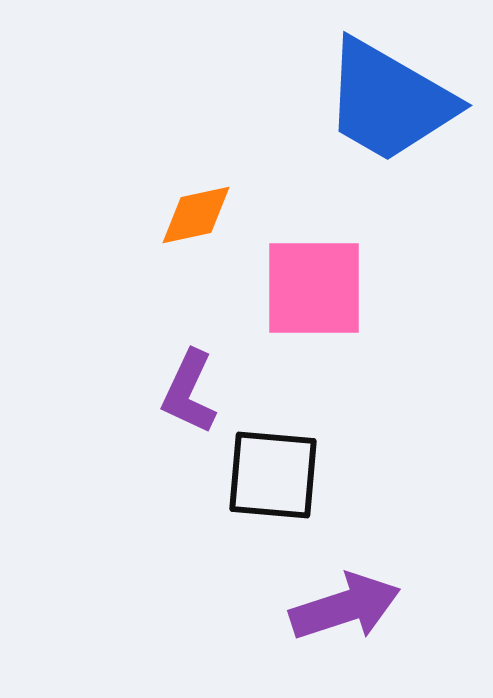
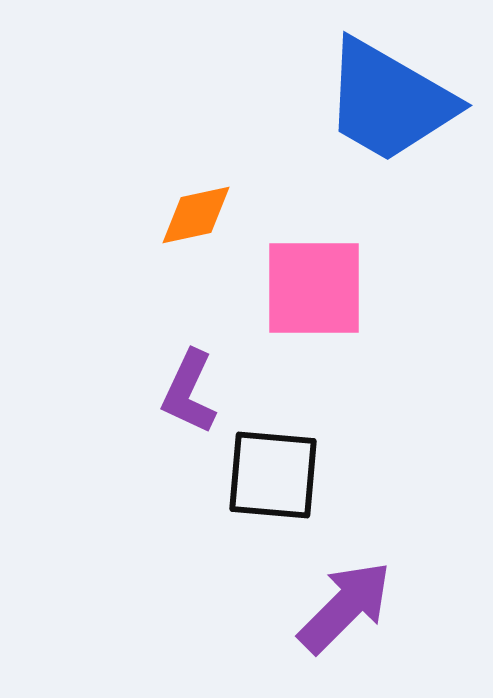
purple arrow: rotated 27 degrees counterclockwise
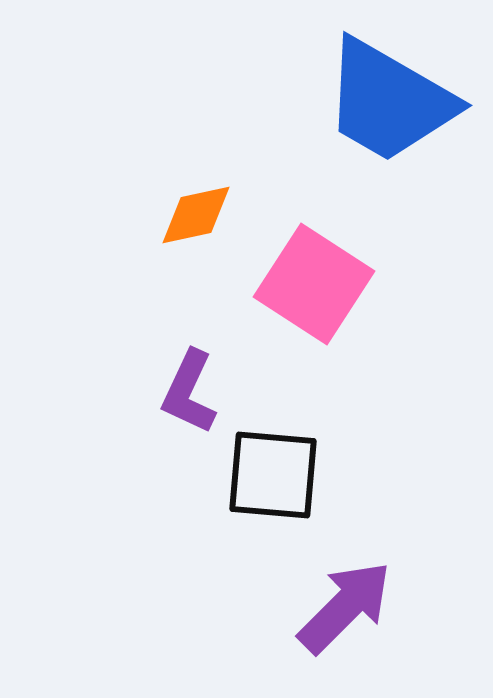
pink square: moved 4 px up; rotated 33 degrees clockwise
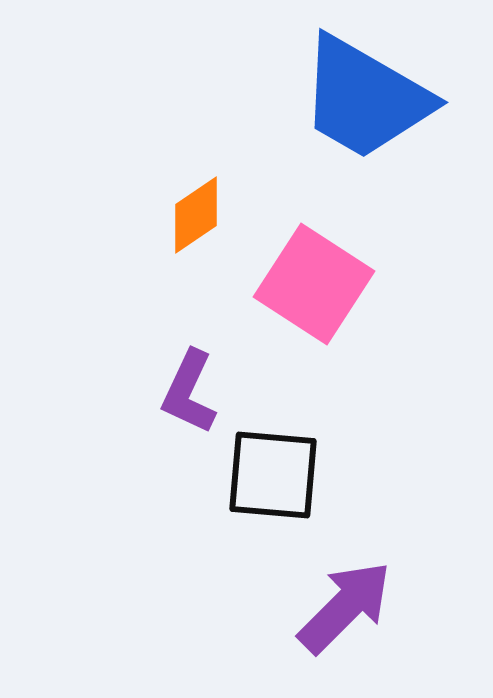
blue trapezoid: moved 24 px left, 3 px up
orange diamond: rotated 22 degrees counterclockwise
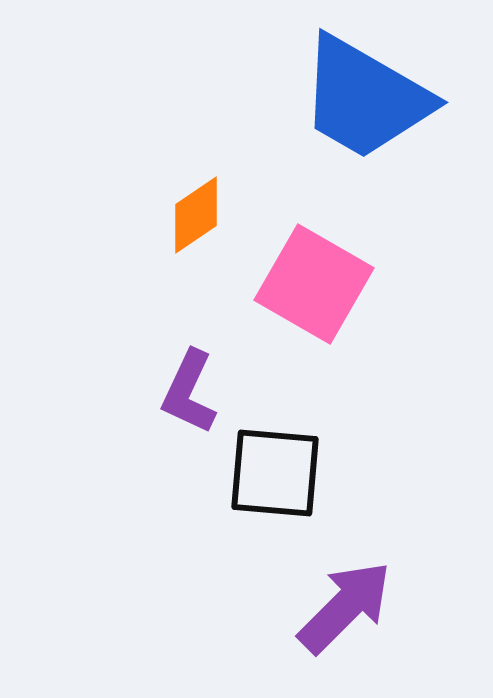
pink square: rotated 3 degrees counterclockwise
black square: moved 2 px right, 2 px up
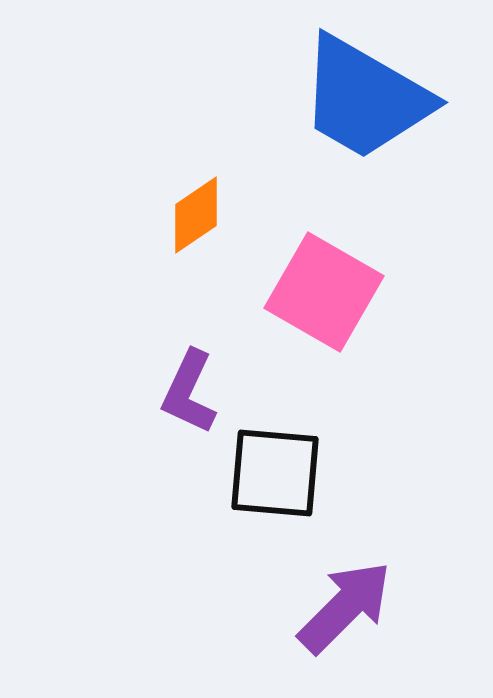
pink square: moved 10 px right, 8 px down
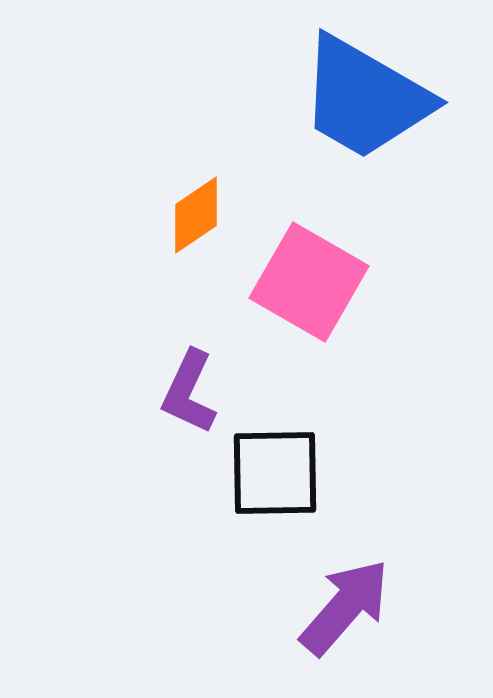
pink square: moved 15 px left, 10 px up
black square: rotated 6 degrees counterclockwise
purple arrow: rotated 4 degrees counterclockwise
